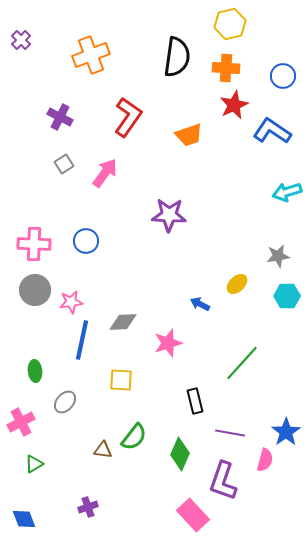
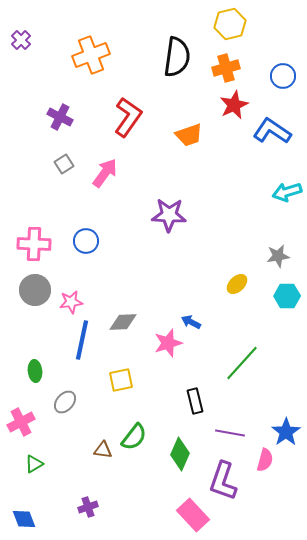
orange cross at (226, 68): rotated 20 degrees counterclockwise
blue arrow at (200, 304): moved 9 px left, 18 px down
yellow square at (121, 380): rotated 15 degrees counterclockwise
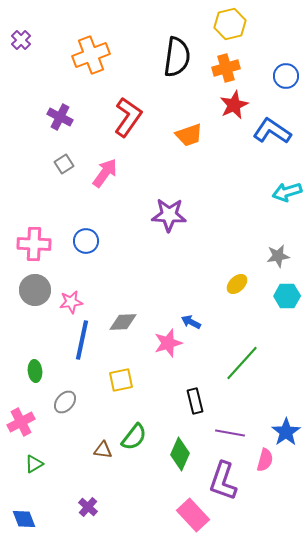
blue circle at (283, 76): moved 3 px right
purple cross at (88, 507): rotated 30 degrees counterclockwise
